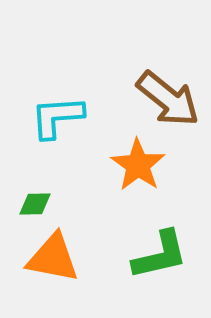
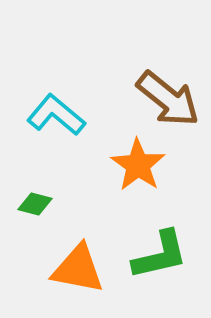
cyan L-shape: moved 1 px left, 2 px up; rotated 44 degrees clockwise
green diamond: rotated 16 degrees clockwise
orange triangle: moved 25 px right, 11 px down
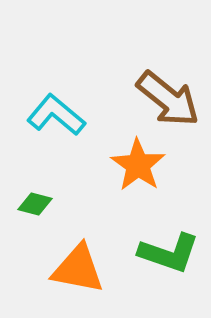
green L-shape: moved 9 px right, 2 px up; rotated 32 degrees clockwise
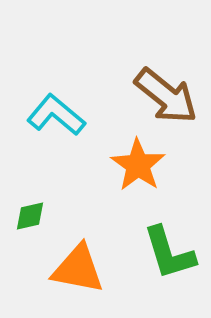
brown arrow: moved 2 px left, 3 px up
green diamond: moved 5 px left, 12 px down; rotated 28 degrees counterclockwise
green L-shape: rotated 54 degrees clockwise
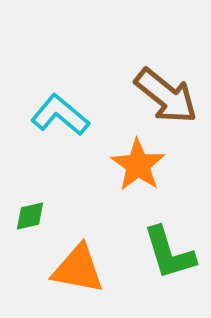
cyan L-shape: moved 4 px right
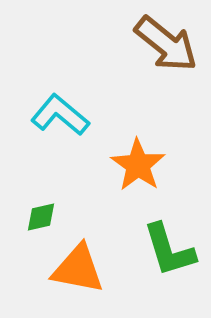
brown arrow: moved 52 px up
green diamond: moved 11 px right, 1 px down
green L-shape: moved 3 px up
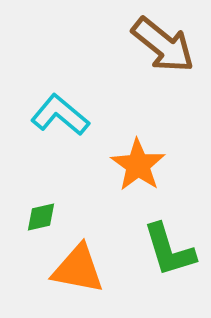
brown arrow: moved 3 px left, 1 px down
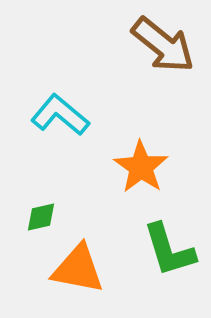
orange star: moved 3 px right, 2 px down
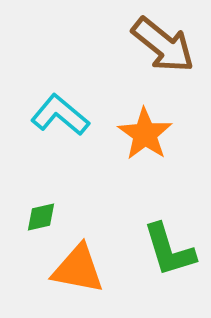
orange star: moved 4 px right, 33 px up
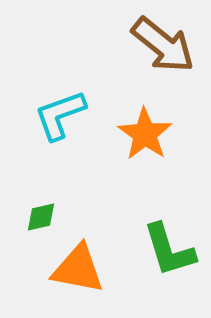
cyan L-shape: rotated 60 degrees counterclockwise
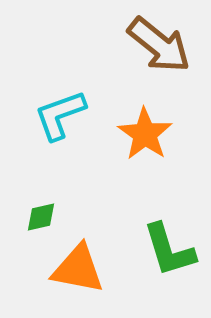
brown arrow: moved 4 px left
